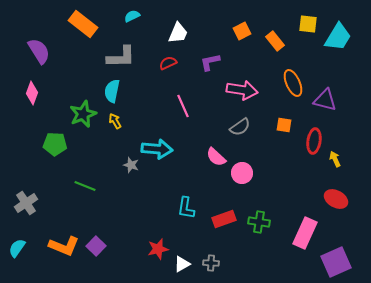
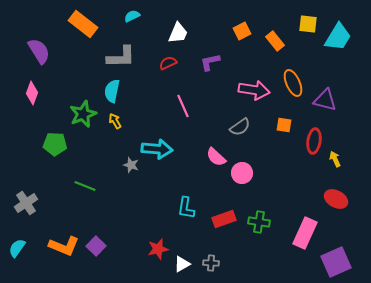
pink arrow at (242, 90): moved 12 px right
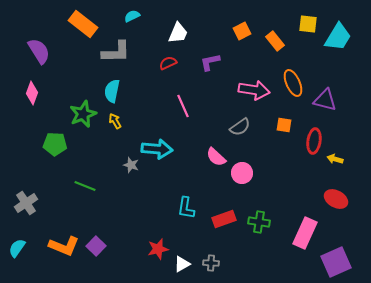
gray L-shape at (121, 57): moved 5 px left, 5 px up
yellow arrow at (335, 159): rotated 49 degrees counterclockwise
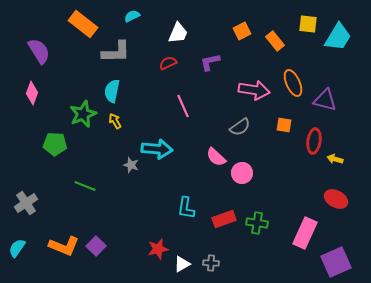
green cross at (259, 222): moved 2 px left, 1 px down
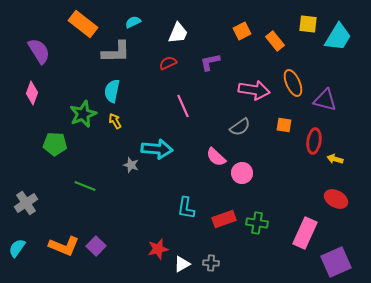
cyan semicircle at (132, 16): moved 1 px right, 6 px down
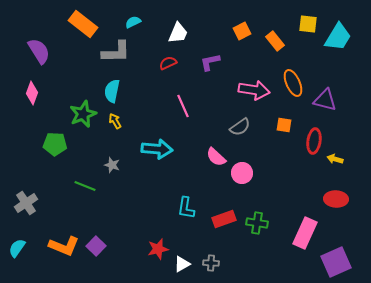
gray star at (131, 165): moved 19 px left
red ellipse at (336, 199): rotated 25 degrees counterclockwise
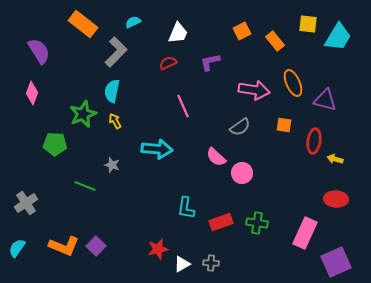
gray L-shape at (116, 52): rotated 44 degrees counterclockwise
red rectangle at (224, 219): moved 3 px left, 3 px down
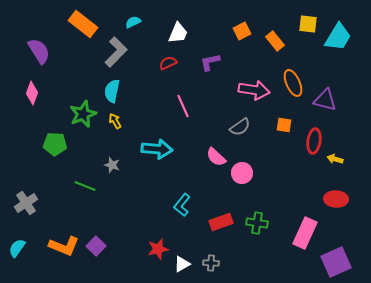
cyan L-shape at (186, 208): moved 4 px left, 3 px up; rotated 30 degrees clockwise
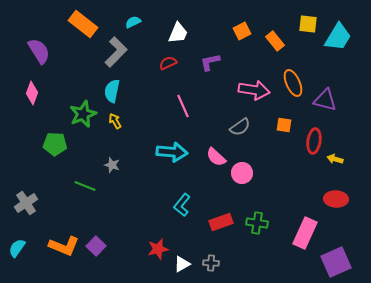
cyan arrow at (157, 149): moved 15 px right, 3 px down
